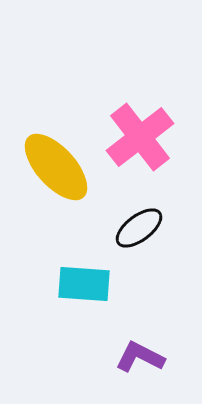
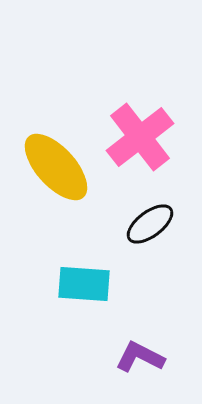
black ellipse: moved 11 px right, 4 px up
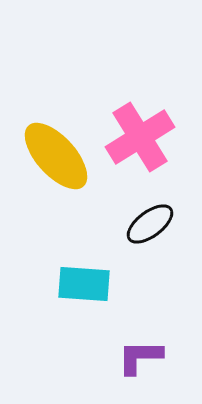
pink cross: rotated 6 degrees clockwise
yellow ellipse: moved 11 px up
purple L-shape: rotated 27 degrees counterclockwise
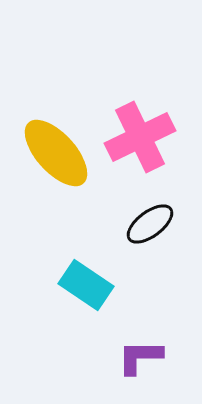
pink cross: rotated 6 degrees clockwise
yellow ellipse: moved 3 px up
cyan rectangle: moved 2 px right, 1 px down; rotated 30 degrees clockwise
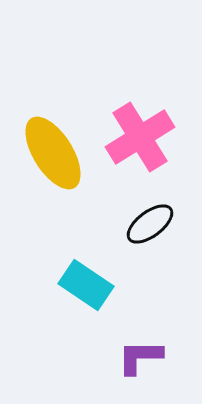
pink cross: rotated 6 degrees counterclockwise
yellow ellipse: moved 3 px left; rotated 10 degrees clockwise
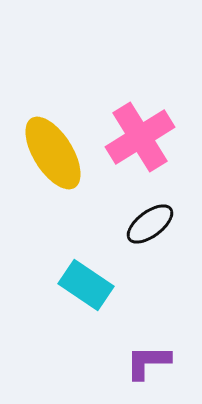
purple L-shape: moved 8 px right, 5 px down
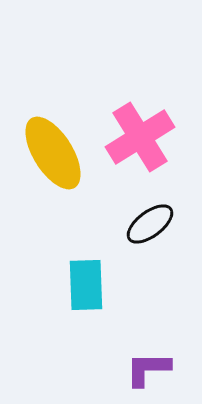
cyan rectangle: rotated 54 degrees clockwise
purple L-shape: moved 7 px down
